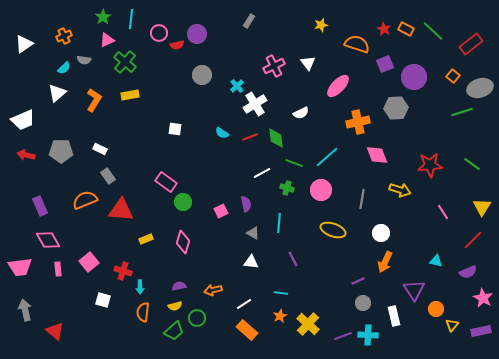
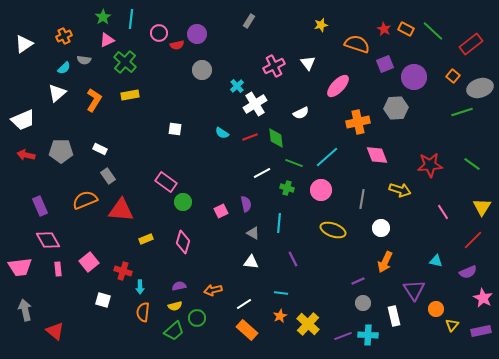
gray circle at (202, 75): moved 5 px up
white circle at (381, 233): moved 5 px up
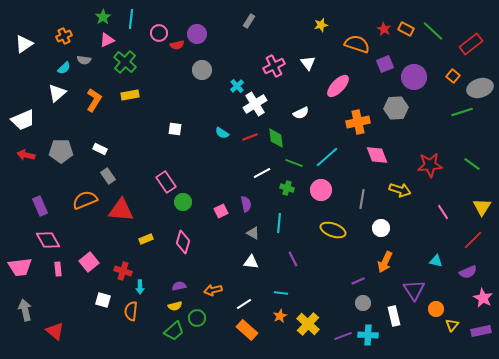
pink rectangle at (166, 182): rotated 20 degrees clockwise
orange semicircle at (143, 312): moved 12 px left, 1 px up
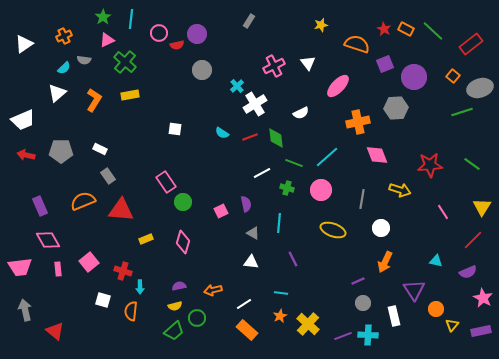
orange semicircle at (85, 200): moved 2 px left, 1 px down
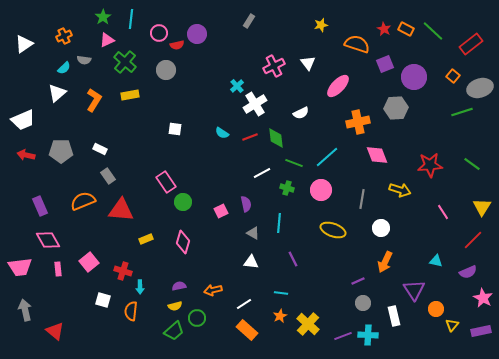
gray circle at (202, 70): moved 36 px left
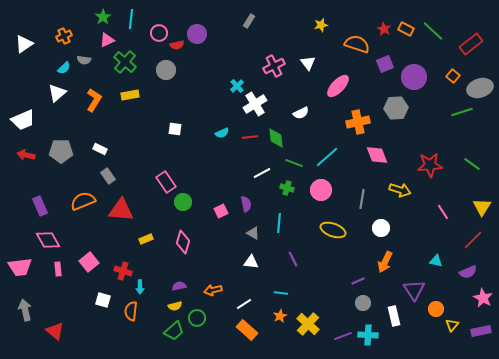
cyan semicircle at (222, 133): rotated 56 degrees counterclockwise
red line at (250, 137): rotated 14 degrees clockwise
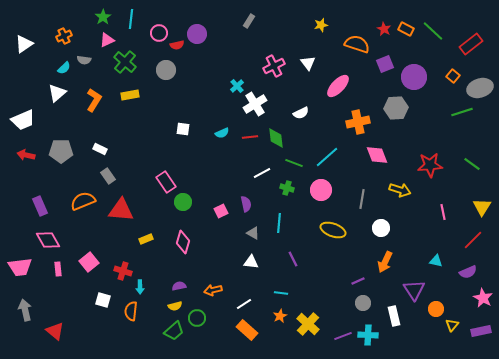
white square at (175, 129): moved 8 px right
pink line at (443, 212): rotated 21 degrees clockwise
